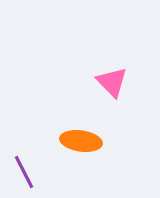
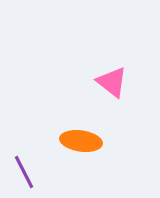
pink triangle: rotated 8 degrees counterclockwise
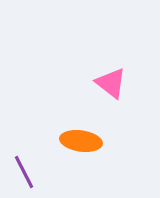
pink triangle: moved 1 px left, 1 px down
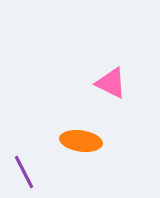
pink triangle: rotated 12 degrees counterclockwise
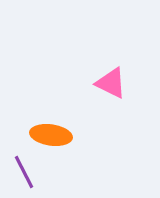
orange ellipse: moved 30 px left, 6 px up
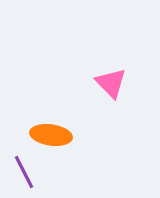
pink triangle: rotated 20 degrees clockwise
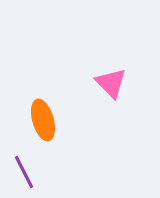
orange ellipse: moved 8 px left, 15 px up; rotated 66 degrees clockwise
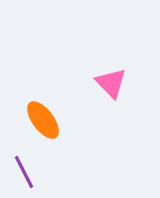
orange ellipse: rotated 21 degrees counterclockwise
